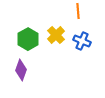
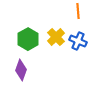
yellow cross: moved 2 px down
blue cross: moved 4 px left
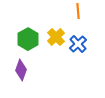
blue cross: moved 3 px down; rotated 24 degrees clockwise
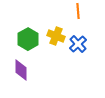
yellow cross: moved 1 px up; rotated 24 degrees counterclockwise
purple diamond: rotated 20 degrees counterclockwise
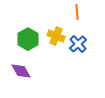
orange line: moved 1 px left, 1 px down
purple diamond: moved 1 px down; rotated 30 degrees counterclockwise
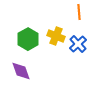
orange line: moved 2 px right
purple diamond: rotated 10 degrees clockwise
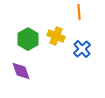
blue cross: moved 4 px right, 5 px down
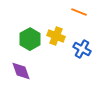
orange line: rotated 63 degrees counterclockwise
green hexagon: moved 2 px right
blue cross: rotated 18 degrees counterclockwise
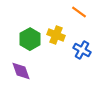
orange line: rotated 14 degrees clockwise
yellow cross: moved 1 px up
blue cross: moved 1 px down
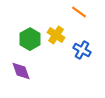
yellow cross: rotated 12 degrees clockwise
